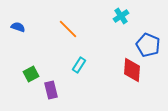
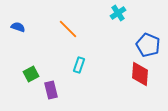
cyan cross: moved 3 px left, 3 px up
cyan rectangle: rotated 14 degrees counterclockwise
red diamond: moved 8 px right, 4 px down
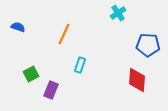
orange line: moved 4 px left, 5 px down; rotated 70 degrees clockwise
blue pentagon: rotated 20 degrees counterclockwise
cyan rectangle: moved 1 px right
red diamond: moved 3 px left, 6 px down
purple rectangle: rotated 36 degrees clockwise
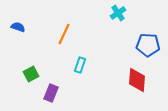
purple rectangle: moved 3 px down
